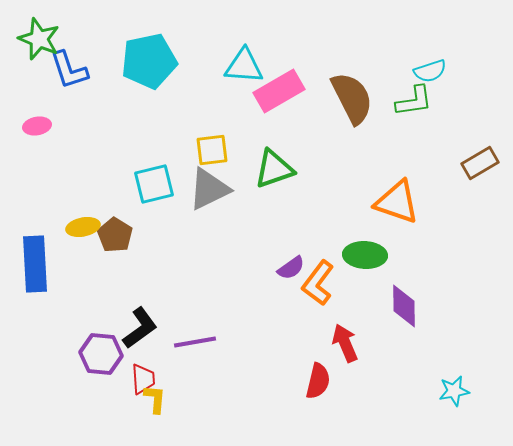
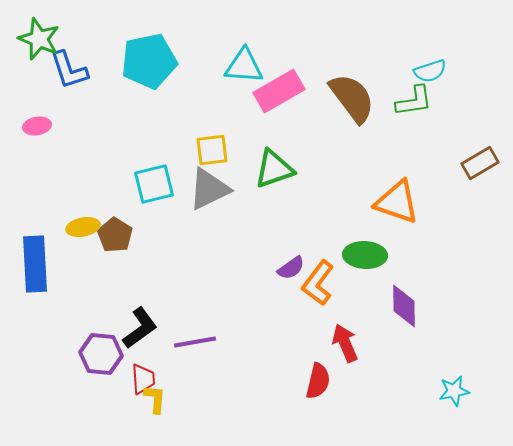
brown semicircle: rotated 10 degrees counterclockwise
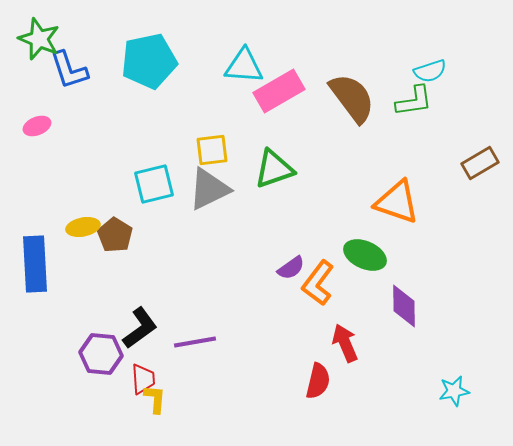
pink ellipse: rotated 12 degrees counterclockwise
green ellipse: rotated 21 degrees clockwise
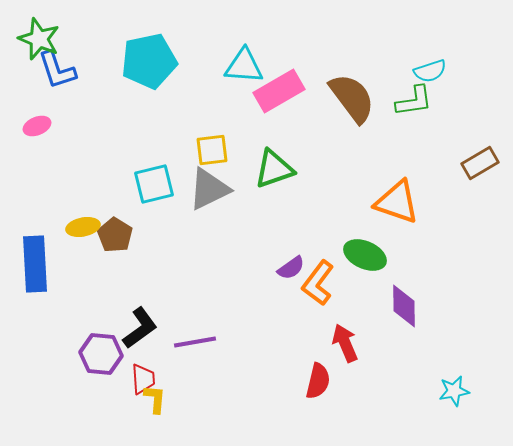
blue L-shape: moved 12 px left
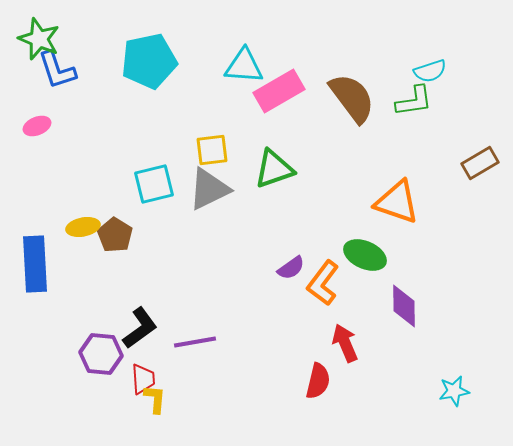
orange L-shape: moved 5 px right
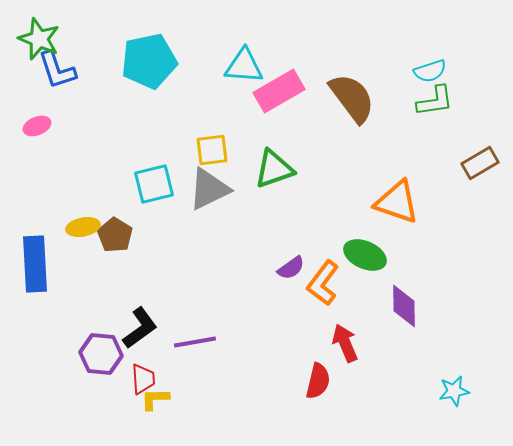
green L-shape: moved 21 px right
yellow L-shape: rotated 96 degrees counterclockwise
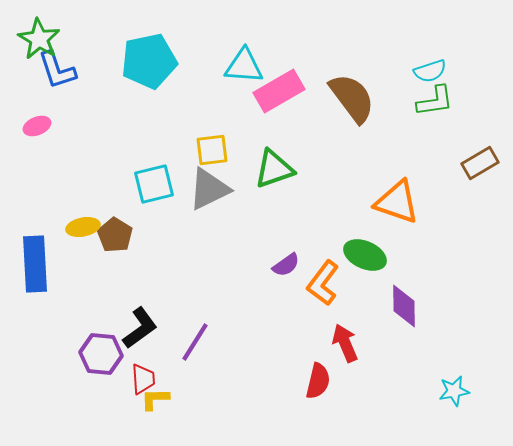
green star: rotated 9 degrees clockwise
purple semicircle: moved 5 px left, 3 px up
purple line: rotated 48 degrees counterclockwise
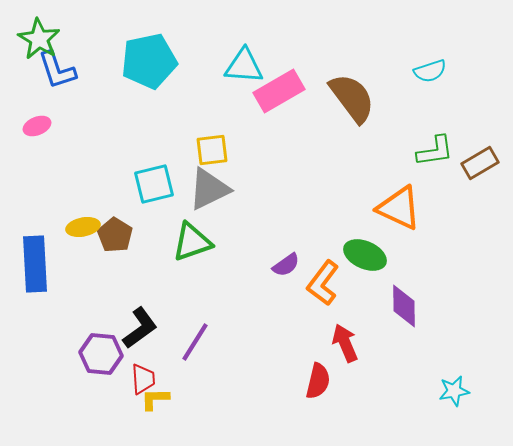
green L-shape: moved 50 px down
green triangle: moved 82 px left, 73 px down
orange triangle: moved 2 px right, 6 px down; rotated 6 degrees clockwise
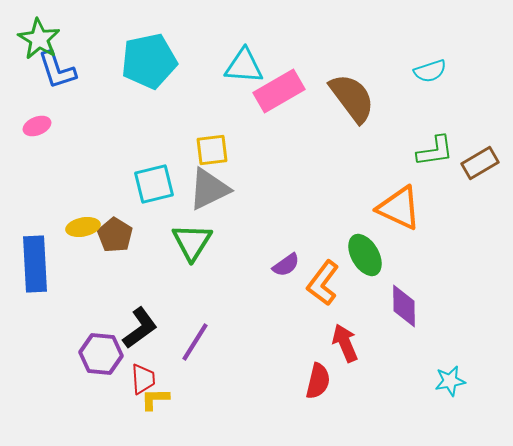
green triangle: rotated 39 degrees counterclockwise
green ellipse: rotated 36 degrees clockwise
cyan star: moved 4 px left, 10 px up
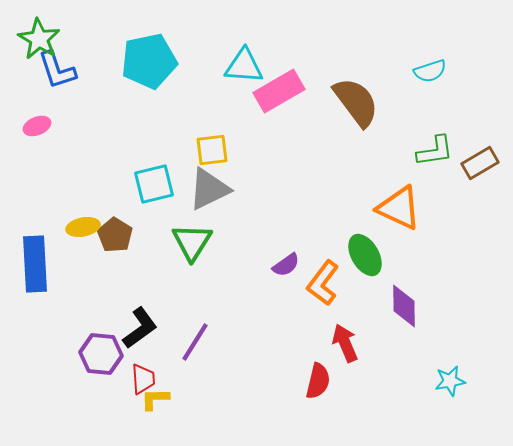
brown semicircle: moved 4 px right, 4 px down
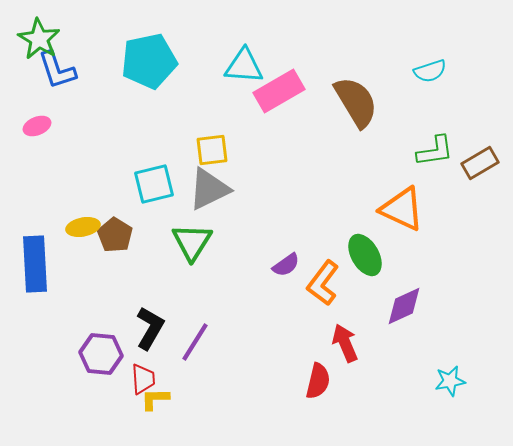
brown semicircle: rotated 6 degrees clockwise
orange triangle: moved 3 px right, 1 px down
purple diamond: rotated 66 degrees clockwise
black L-shape: moved 10 px right; rotated 24 degrees counterclockwise
